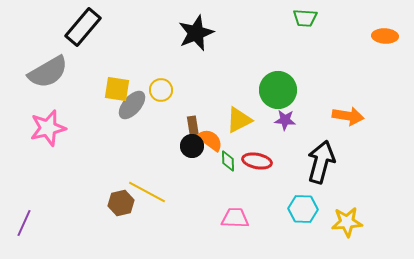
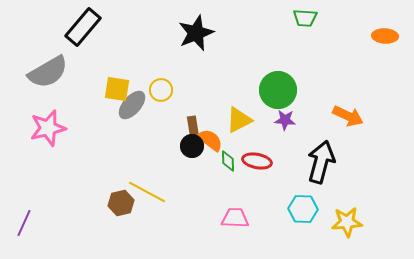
orange arrow: rotated 16 degrees clockwise
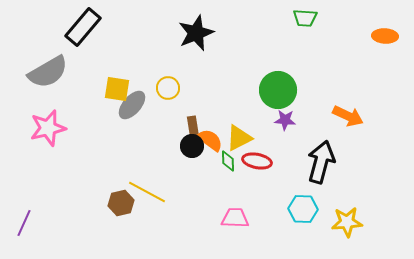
yellow circle: moved 7 px right, 2 px up
yellow triangle: moved 18 px down
